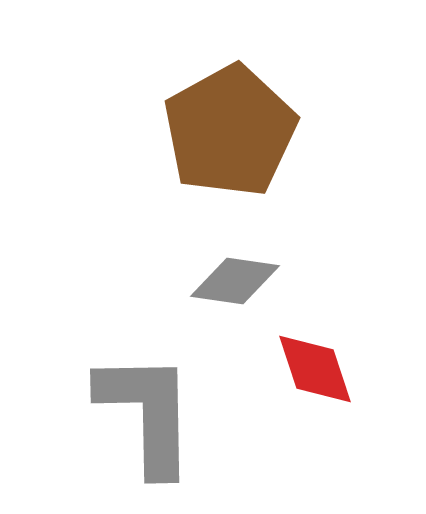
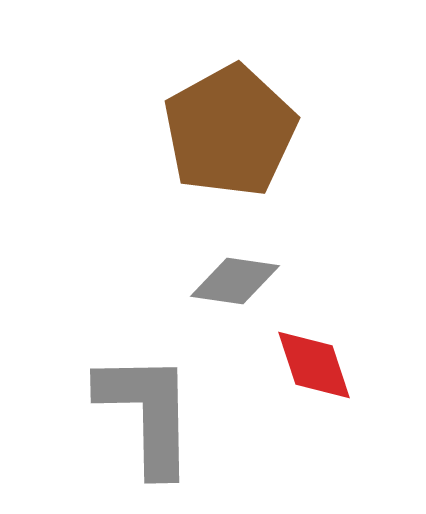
red diamond: moved 1 px left, 4 px up
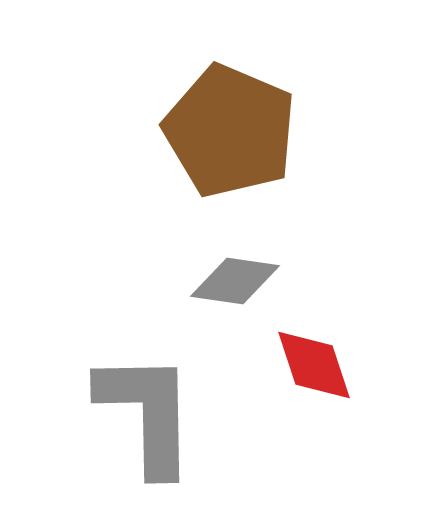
brown pentagon: rotated 20 degrees counterclockwise
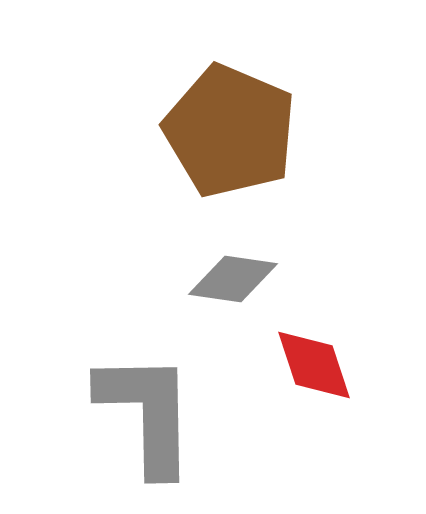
gray diamond: moved 2 px left, 2 px up
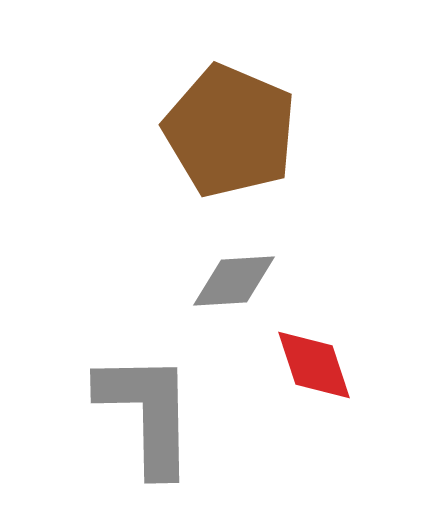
gray diamond: moved 1 px right, 2 px down; rotated 12 degrees counterclockwise
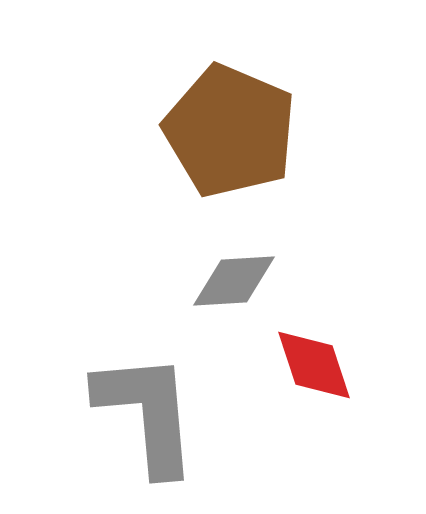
gray L-shape: rotated 4 degrees counterclockwise
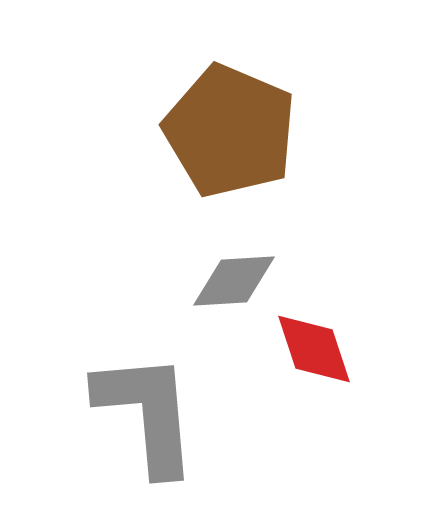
red diamond: moved 16 px up
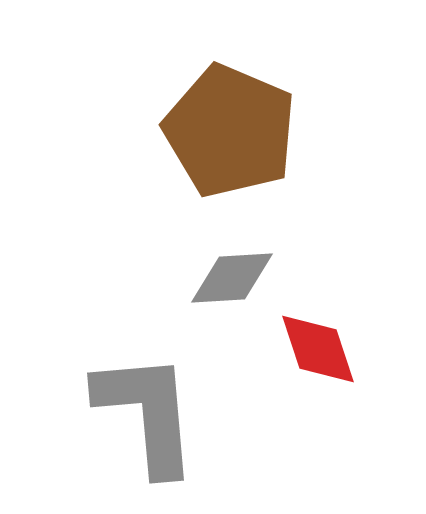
gray diamond: moved 2 px left, 3 px up
red diamond: moved 4 px right
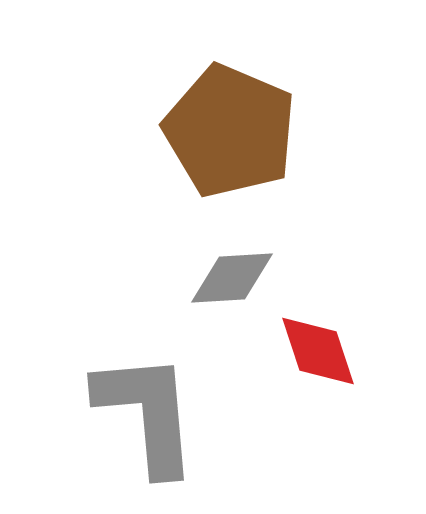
red diamond: moved 2 px down
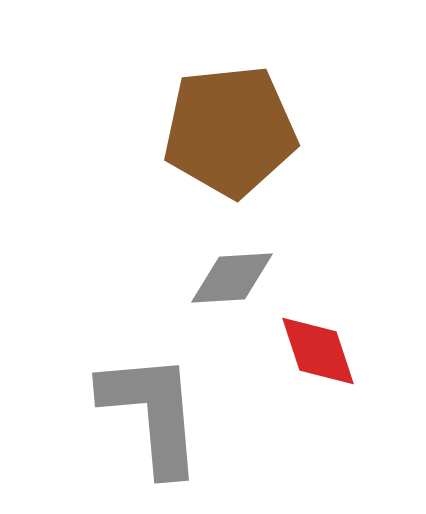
brown pentagon: rotated 29 degrees counterclockwise
gray L-shape: moved 5 px right
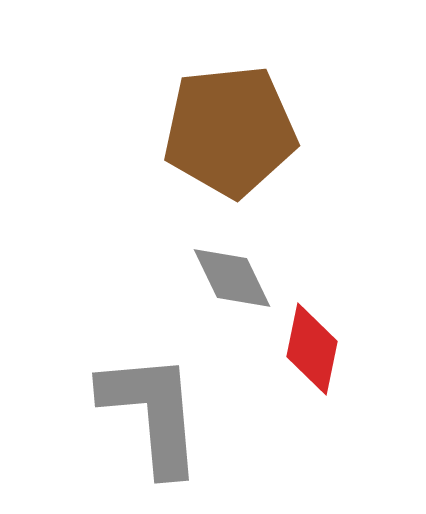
gray diamond: rotated 68 degrees clockwise
red diamond: moved 6 px left, 2 px up; rotated 30 degrees clockwise
